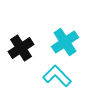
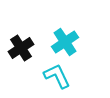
cyan L-shape: rotated 20 degrees clockwise
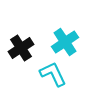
cyan L-shape: moved 4 px left, 2 px up
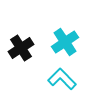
cyan L-shape: moved 9 px right, 5 px down; rotated 20 degrees counterclockwise
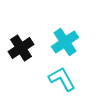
cyan L-shape: rotated 16 degrees clockwise
